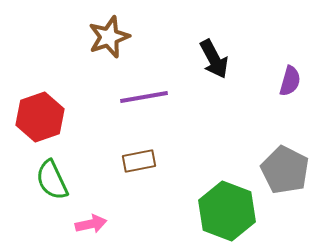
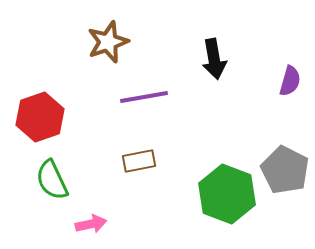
brown star: moved 1 px left, 5 px down
black arrow: rotated 18 degrees clockwise
green hexagon: moved 17 px up
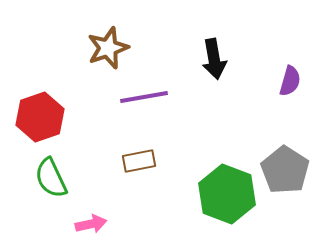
brown star: moved 6 px down
gray pentagon: rotated 6 degrees clockwise
green semicircle: moved 1 px left, 2 px up
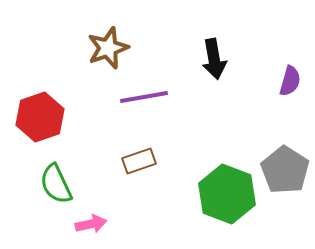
brown rectangle: rotated 8 degrees counterclockwise
green semicircle: moved 5 px right, 6 px down
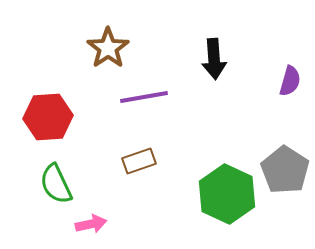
brown star: rotated 15 degrees counterclockwise
black arrow: rotated 6 degrees clockwise
red hexagon: moved 8 px right; rotated 15 degrees clockwise
green hexagon: rotated 4 degrees clockwise
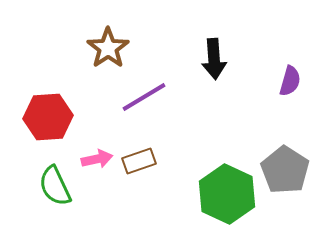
purple line: rotated 21 degrees counterclockwise
green semicircle: moved 1 px left, 2 px down
pink arrow: moved 6 px right, 65 px up
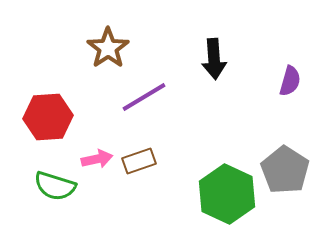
green semicircle: rotated 48 degrees counterclockwise
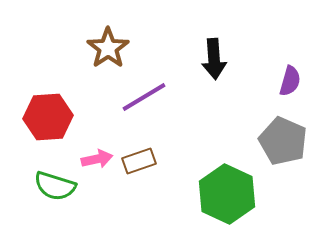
gray pentagon: moved 2 px left, 29 px up; rotated 9 degrees counterclockwise
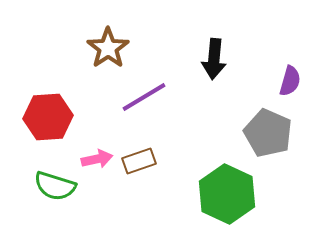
black arrow: rotated 9 degrees clockwise
gray pentagon: moved 15 px left, 8 px up
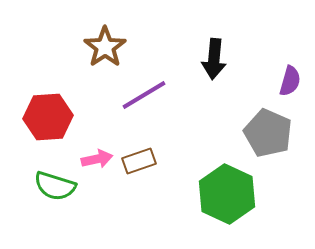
brown star: moved 3 px left, 1 px up
purple line: moved 2 px up
